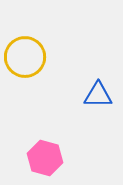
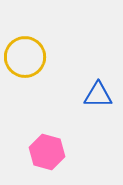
pink hexagon: moved 2 px right, 6 px up
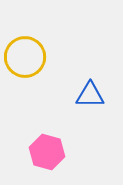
blue triangle: moved 8 px left
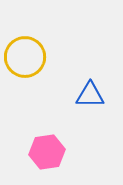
pink hexagon: rotated 24 degrees counterclockwise
